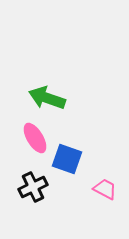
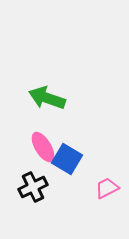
pink ellipse: moved 8 px right, 9 px down
blue square: rotated 12 degrees clockwise
pink trapezoid: moved 2 px right, 1 px up; rotated 55 degrees counterclockwise
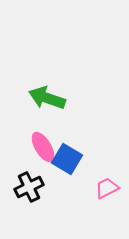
black cross: moved 4 px left
